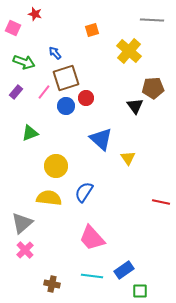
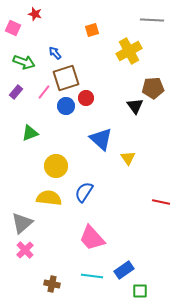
yellow cross: rotated 20 degrees clockwise
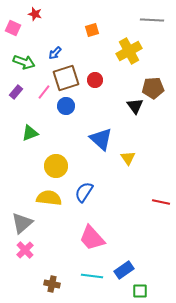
blue arrow: rotated 96 degrees counterclockwise
red circle: moved 9 px right, 18 px up
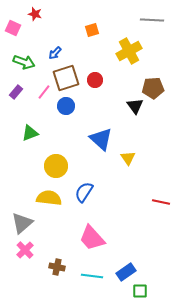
blue rectangle: moved 2 px right, 2 px down
brown cross: moved 5 px right, 17 px up
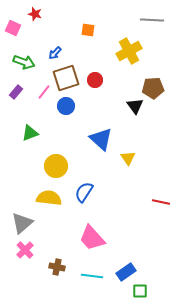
orange square: moved 4 px left; rotated 24 degrees clockwise
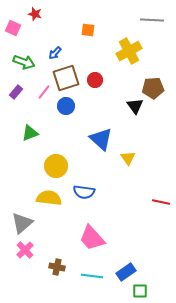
blue semicircle: rotated 115 degrees counterclockwise
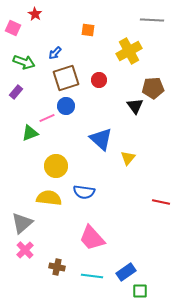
red star: rotated 16 degrees clockwise
red circle: moved 4 px right
pink line: moved 3 px right, 26 px down; rotated 28 degrees clockwise
yellow triangle: rotated 14 degrees clockwise
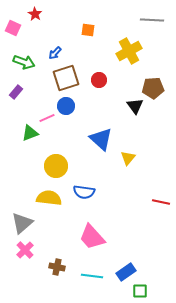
pink trapezoid: moved 1 px up
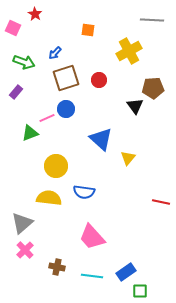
blue circle: moved 3 px down
